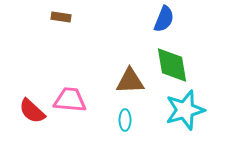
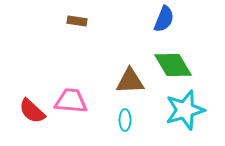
brown rectangle: moved 16 px right, 4 px down
green diamond: moved 1 px right; rotated 21 degrees counterclockwise
pink trapezoid: moved 1 px right, 1 px down
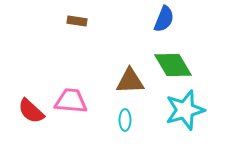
red semicircle: moved 1 px left
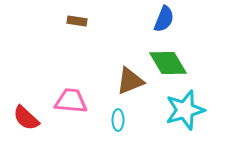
green diamond: moved 5 px left, 2 px up
brown triangle: rotated 20 degrees counterclockwise
red semicircle: moved 5 px left, 7 px down
cyan ellipse: moved 7 px left
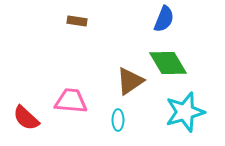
brown triangle: rotated 12 degrees counterclockwise
cyan star: moved 2 px down
